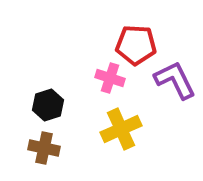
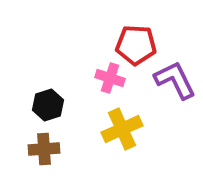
yellow cross: moved 1 px right
brown cross: moved 1 px down; rotated 16 degrees counterclockwise
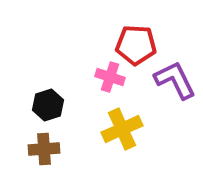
pink cross: moved 1 px up
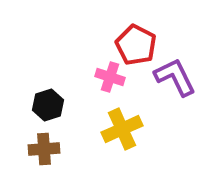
red pentagon: rotated 24 degrees clockwise
purple L-shape: moved 3 px up
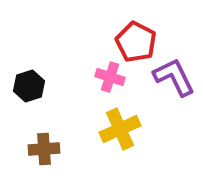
red pentagon: moved 3 px up
purple L-shape: moved 1 px left
black hexagon: moved 19 px left, 19 px up
yellow cross: moved 2 px left
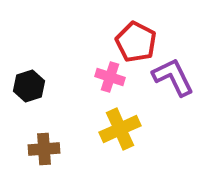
purple L-shape: moved 1 px left
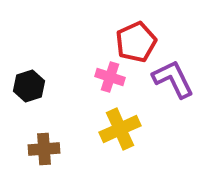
red pentagon: rotated 21 degrees clockwise
purple L-shape: moved 2 px down
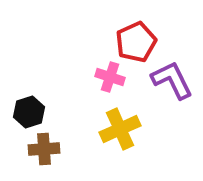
purple L-shape: moved 1 px left, 1 px down
black hexagon: moved 26 px down
